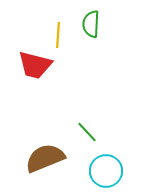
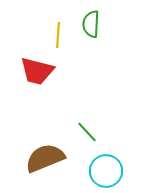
red trapezoid: moved 2 px right, 6 px down
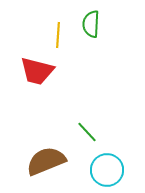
brown semicircle: moved 1 px right, 3 px down
cyan circle: moved 1 px right, 1 px up
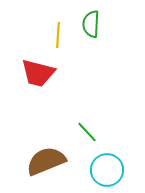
red trapezoid: moved 1 px right, 2 px down
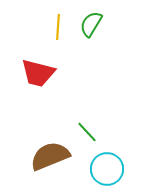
green semicircle: rotated 28 degrees clockwise
yellow line: moved 8 px up
brown semicircle: moved 4 px right, 5 px up
cyan circle: moved 1 px up
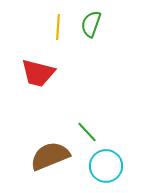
green semicircle: rotated 12 degrees counterclockwise
cyan circle: moved 1 px left, 3 px up
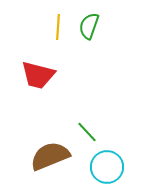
green semicircle: moved 2 px left, 2 px down
red trapezoid: moved 2 px down
cyan circle: moved 1 px right, 1 px down
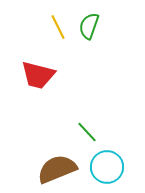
yellow line: rotated 30 degrees counterclockwise
brown semicircle: moved 7 px right, 13 px down
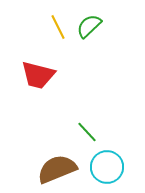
green semicircle: rotated 28 degrees clockwise
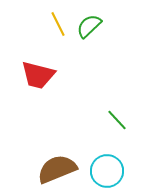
yellow line: moved 3 px up
green line: moved 30 px right, 12 px up
cyan circle: moved 4 px down
